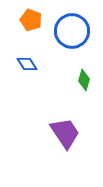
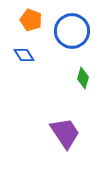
blue diamond: moved 3 px left, 9 px up
green diamond: moved 1 px left, 2 px up
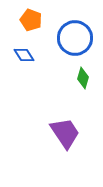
blue circle: moved 3 px right, 7 px down
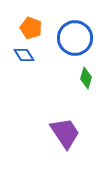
orange pentagon: moved 8 px down
green diamond: moved 3 px right
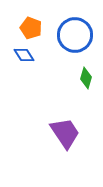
blue circle: moved 3 px up
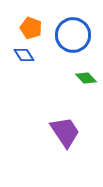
blue circle: moved 2 px left
green diamond: rotated 60 degrees counterclockwise
purple trapezoid: moved 1 px up
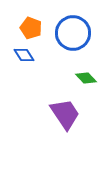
blue circle: moved 2 px up
purple trapezoid: moved 18 px up
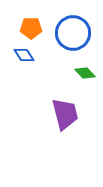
orange pentagon: rotated 20 degrees counterclockwise
green diamond: moved 1 px left, 5 px up
purple trapezoid: rotated 20 degrees clockwise
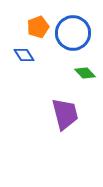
orange pentagon: moved 7 px right, 1 px up; rotated 20 degrees counterclockwise
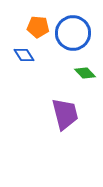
orange pentagon: rotated 25 degrees clockwise
